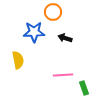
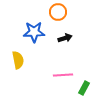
orange circle: moved 5 px right
black arrow: rotated 144 degrees clockwise
green rectangle: rotated 48 degrees clockwise
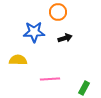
yellow semicircle: rotated 78 degrees counterclockwise
pink line: moved 13 px left, 4 px down
